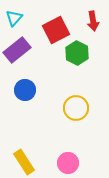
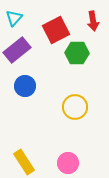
green hexagon: rotated 25 degrees counterclockwise
blue circle: moved 4 px up
yellow circle: moved 1 px left, 1 px up
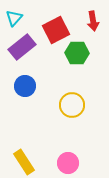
purple rectangle: moved 5 px right, 3 px up
yellow circle: moved 3 px left, 2 px up
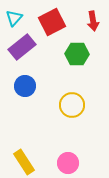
red square: moved 4 px left, 8 px up
green hexagon: moved 1 px down
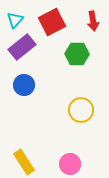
cyan triangle: moved 1 px right, 2 px down
blue circle: moved 1 px left, 1 px up
yellow circle: moved 9 px right, 5 px down
pink circle: moved 2 px right, 1 px down
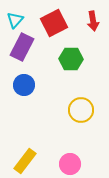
red square: moved 2 px right, 1 px down
purple rectangle: rotated 24 degrees counterclockwise
green hexagon: moved 6 px left, 5 px down
yellow rectangle: moved 1 px right, 1 px up; rotated 70 degrees clockwise
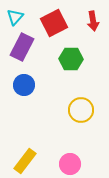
cyan triangle: moved 3 px up
